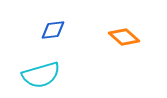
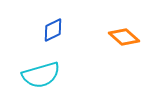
blue diamond: rotated 20 degrees counterclockwise
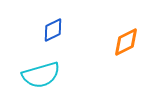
orange diamond: moved 2 px right, 5 px down; rotated 68 degrees counterclockwise
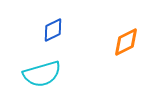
cyan semicircle: moved 1 px right, 1 px up
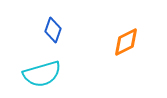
blue diamond: rotated 45 degrees counterclockwise
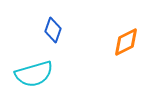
cyan semicircle: moved 8 px left
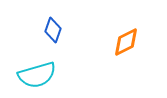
cyan semicircle: moved 3 px right, 1 px down
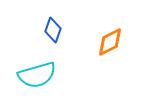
orange diamond: moved 16 px left
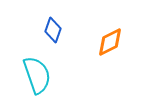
cyan semicircle: rotated 93 degrees counterclockwise
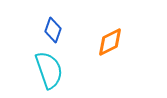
cyan semicircle: moved 12 px right, 5 px up
